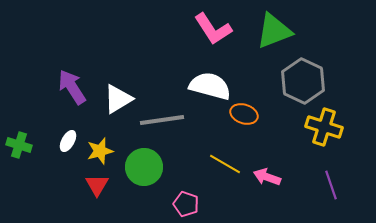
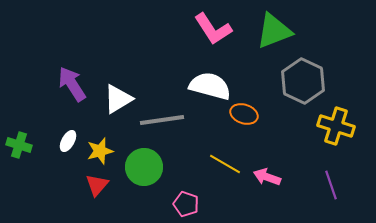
purple arrow: moved 3 px up
yellow cross: moved 12 px right, 1 px up
red triangle: rotated 10 degrees clockwise
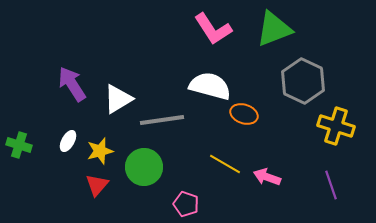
green triangle: moved 2 px up
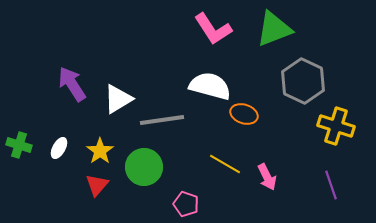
white ellipse: moved 9 px left, 7 px down
yellow star: rotated 20 degrees counterclockwise
pink arrow: rotated 136 degrees counterclockwise
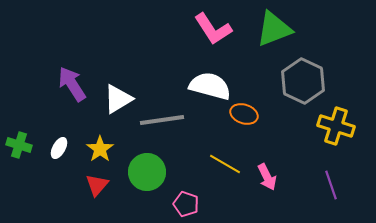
yellow star: moved 2 px up
green circle: moved 3 px right, 5 px down
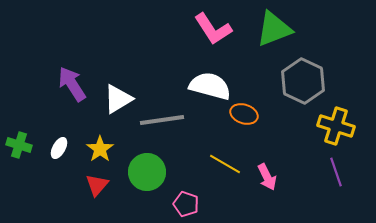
purple line: moved 5 px right, 13 px up
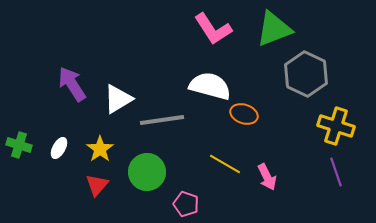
gray hexagon: moved 3 px right, 7 px up
